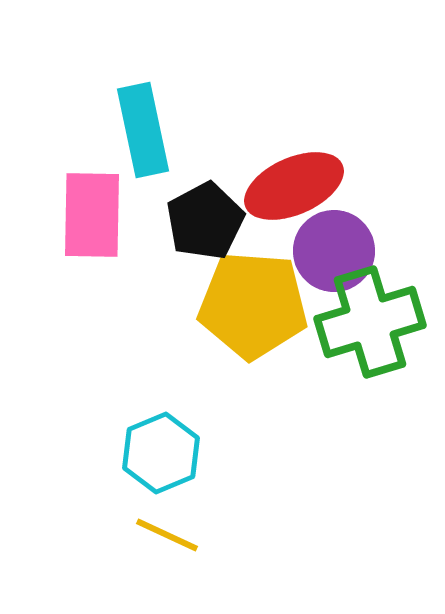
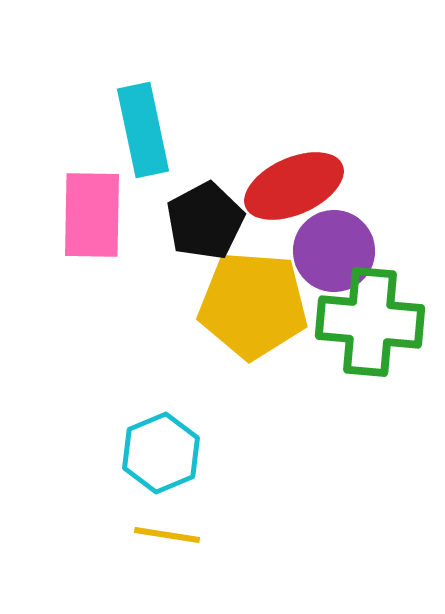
green cross: rotated 22 degrees clockwise
yellow line: rotated 16 degrees counterclockwise
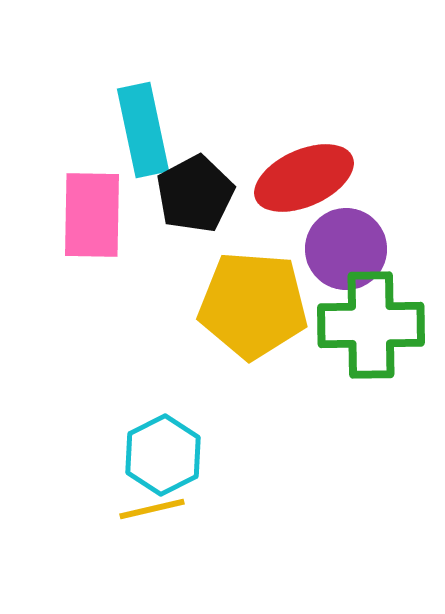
red ellipse: moved 10 px right, 8 px up
black pentagon: moved 10 px left, 27 px up
purple circle: moved 12 px right, 2 px up
green cross: moved 1 px right, 3 px down; rotated 6 degrees counterclockwise
cyan hexagon: moved 2 px right, 2 px down; rotated 4 degrees counterclockwise
yellow line: moved 15 px left, 26 px up; rotated 22 degrees counterclockwise
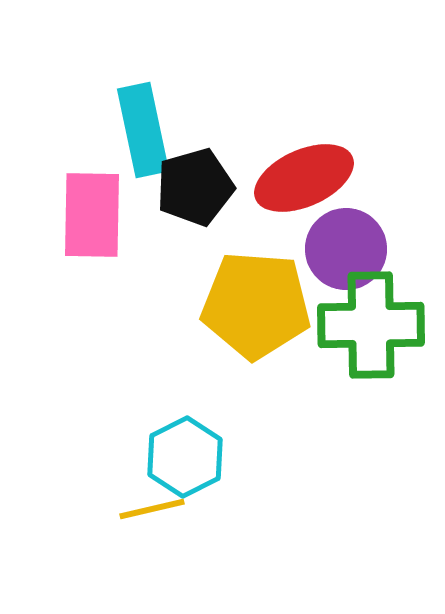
black pentagon: moved 7 px up; rotated 12 degrees clockwise
yellow pentagon: moved 3 px right
cyan hexagon: moved 22 px right, 2 px down
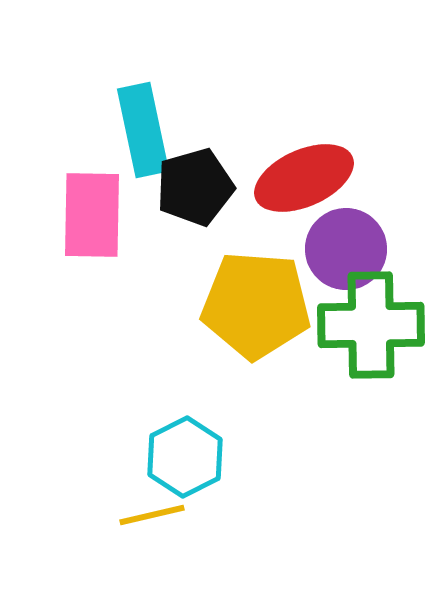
yellow line: moved 6 px down
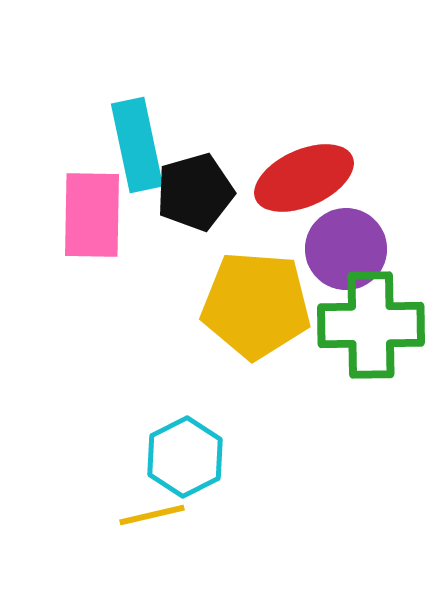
cyan rectangle: moved 6 px left, 15 px down
black pentagon: moved 5 px down
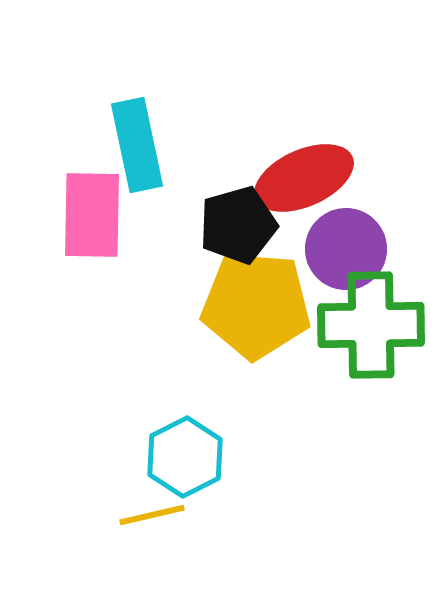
black pentagon: moved 43 px right, 33 px down
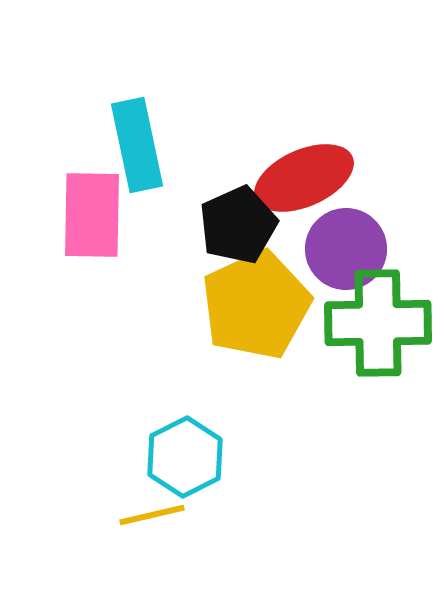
black pentagon: rotated 8 degrees counterclockwise
yellow pentagon: rotated 29 degrees counterclockwise
green cross: moved 7 px right, 2 px up
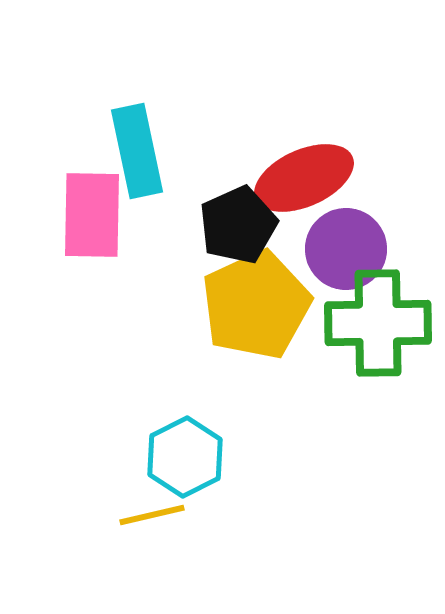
cyan rectangle: moved 6 px down
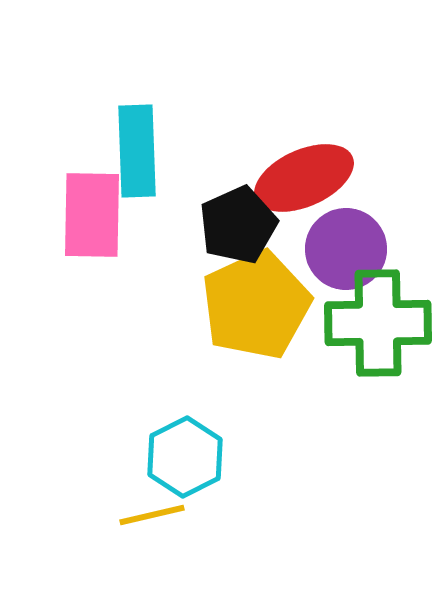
cyan rectangle: rotated 10 degrees clockwise
